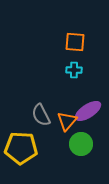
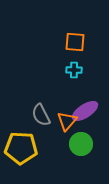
purple ellipse: moved 3 px left
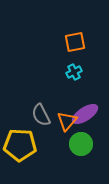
orange square: rotated 15 degrees counterclockwise
cyan cross: moved 2 px down; rotated 28 degrees counterclockwise
purple ellipse: moved 3 px down
yellow pentagon: moved 1 px left, 3 px up
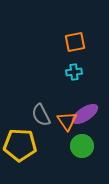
cyan cross: rotated 21 degrees clockwise
orange triangle: rotated 15 degrees counterclockwise
green circle: moved 1 px right, 2 px down
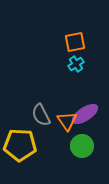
cyan cross: moved 2 px right, 8 px up; rotated 28 degrees counterclockwise
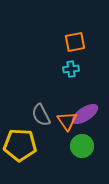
cyan cross: moved 5 px left, 5 px down; rotated 28 degrees clockwise
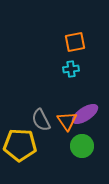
gray semicircle: moved 5 px down
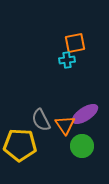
orange square: moved 1 px down
cyan cross: moved 4 px left, 9 px up
orange triangle: moved 2 px left, 4 px down
